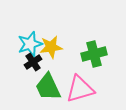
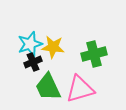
yellow star: moved 2 px right; rotated 15 degrees clockwise
black cross: rotated 12 degrees clockwise
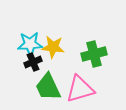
cyan star: rotated 15 degrees clockwise
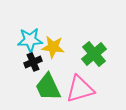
cyan star: moved 4 px up
green cross: rotated 25 degrees counterclockwise
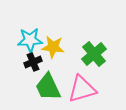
pink triangle: moved 2 px right
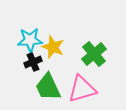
yellow star: rotated 15 degrees clockwise
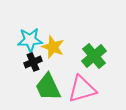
green cross: moved 2 px down
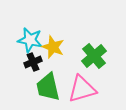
cyan star: rotated 15 degrees clockwise
green trapezoid: rotated 12 degrees clockwise
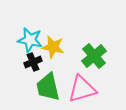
yellow star: rotated 10 degrees counterclockwise
